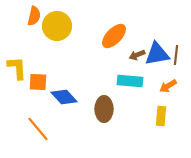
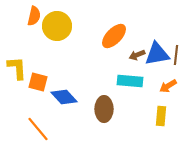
orange square: rotated 12 degrees clockwise
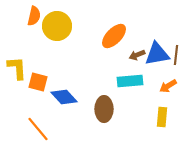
cyan rectangle: rotated 10 degrees counterclockwise
yellow rectangle: moved 1 px right, 1 px down
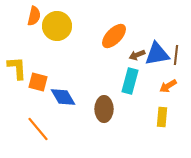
cyan rectangle: rotated 70 degrees counterclockwise
blue diamond: moved 1 px left; rotated 12 degrees clockwise
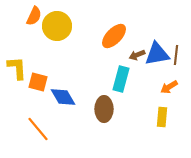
orange semicircle: rotated 12 degrees clockwise
cyan rectangle: moved 9 px left, 2 px up
orange arrow: moved 1 px right, 1 px down
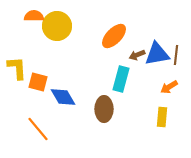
orange semicircle: rotated 114 degrees counterclockwise
